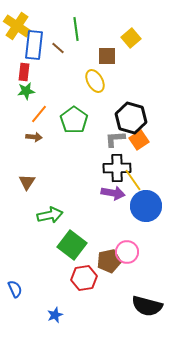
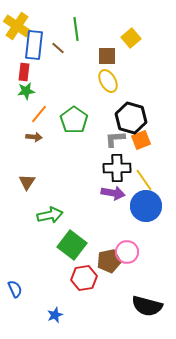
yellow ellipse: moved 13 px right
orange square: moved 2 px right; rotated 12 degrees clockwise
yellow line: moved 11 px right
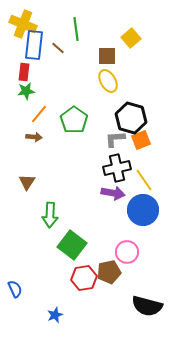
yellow cross: moved 6 px right, 2 px up; rotated 12 degrees counterclockwise
black cross: rotated 12 degrees counterclockwise
blue circle: moved 3 px left, 4 px down
green arrow: rotated 105 degrees clockwise
brown pentagon: moved 11 px down
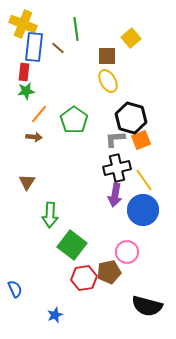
blue rectangle: moved 2 px down
purple arrow: moved 2 px right, 2 px down; rotated 90 degrees clockwise
